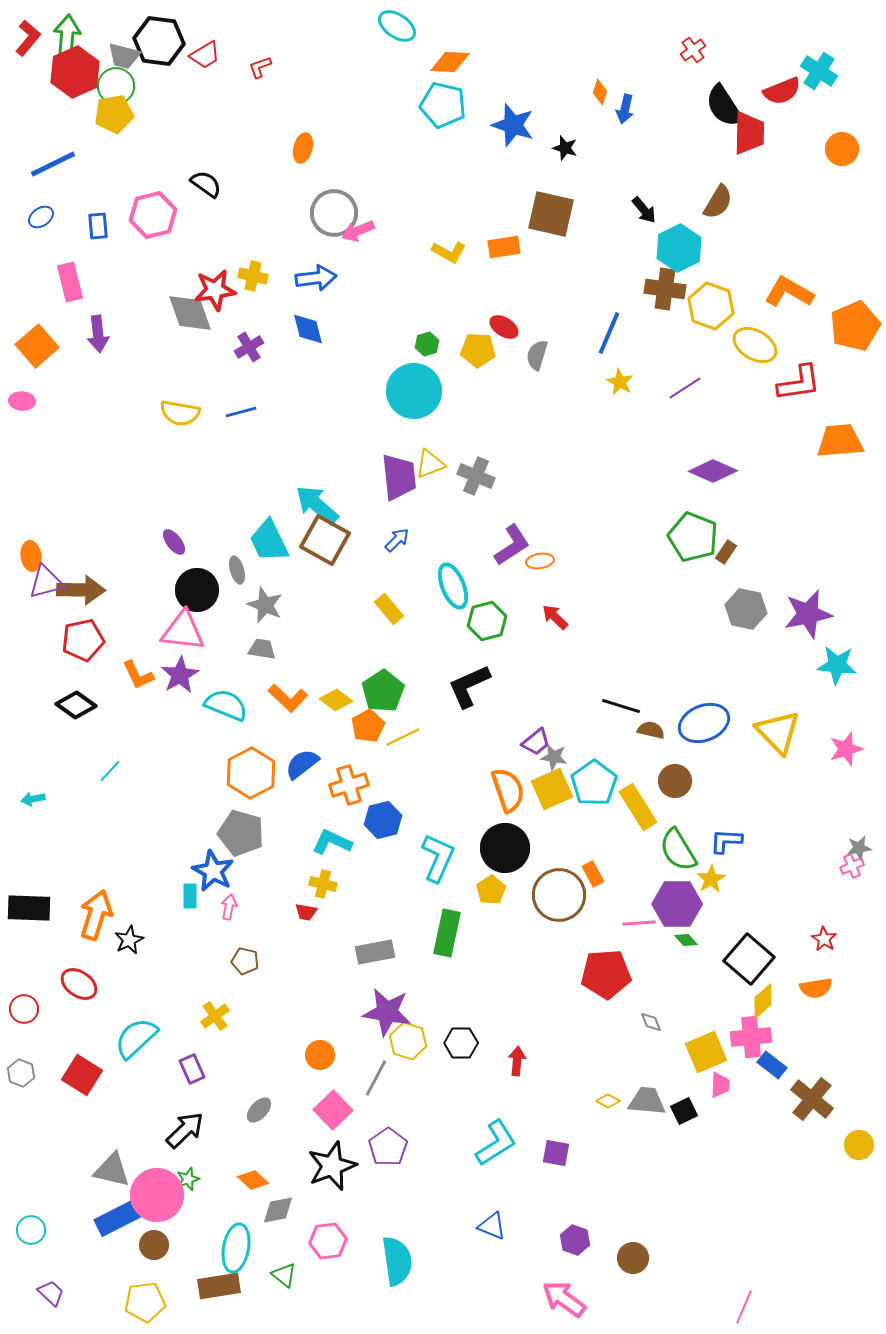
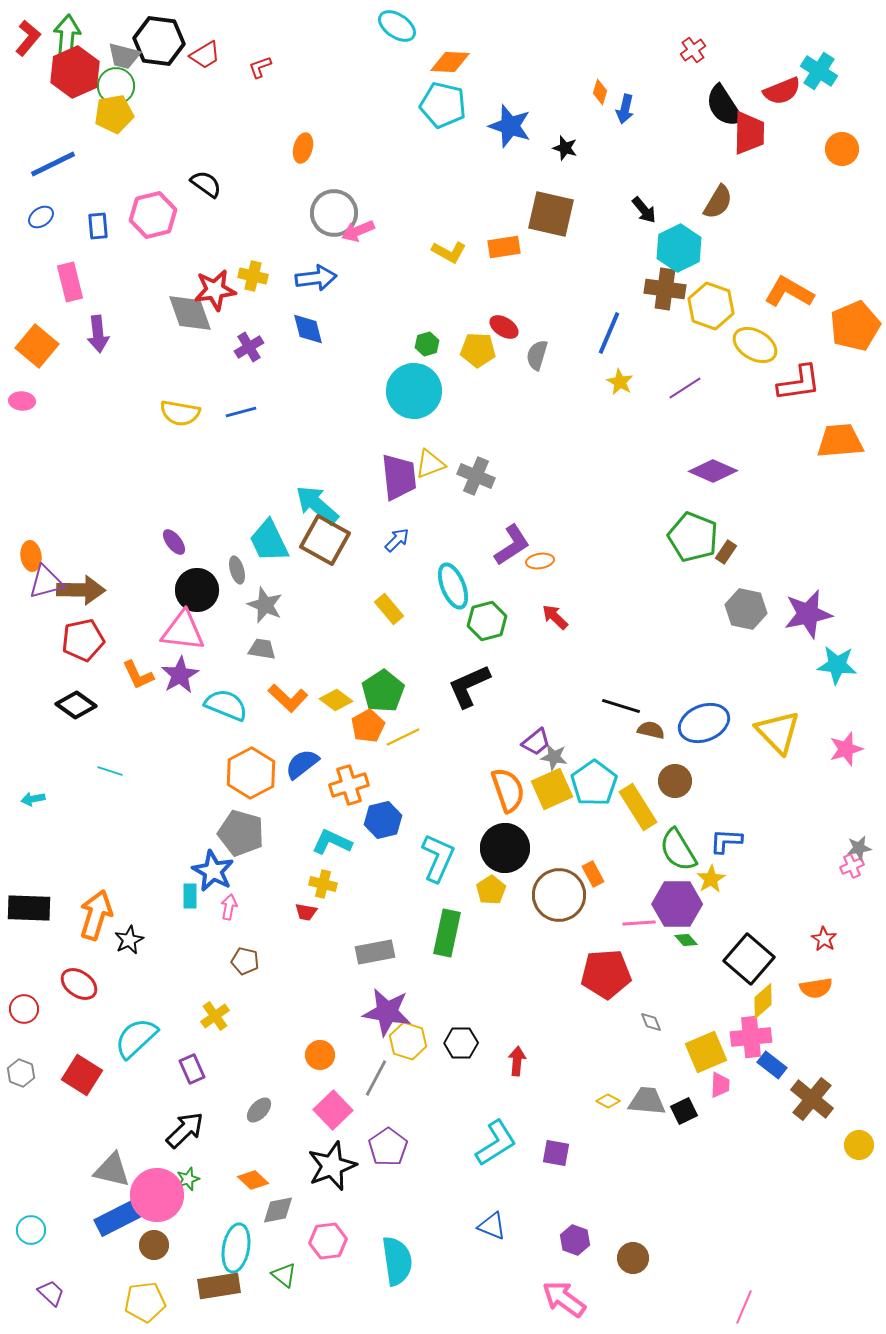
blue star at (513, 125): moved 3 px left, 1 px down
orange square at (37, 346): rotated 9 degrees counterclockwise
cyan line at (110, 771): rotated 65 degrees clockwise
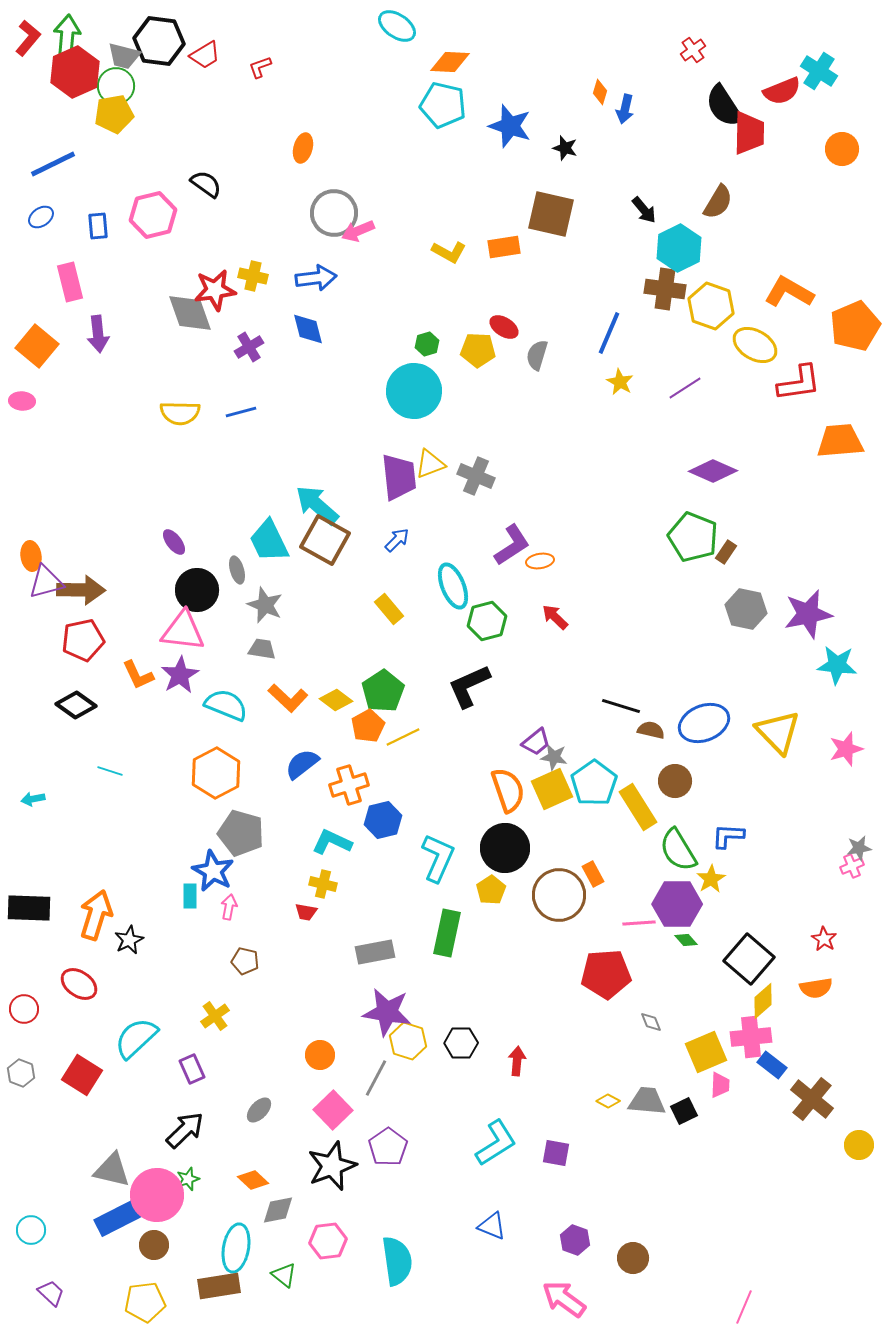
yellow semicircle at (180, 413): rotated 9 degrees counterclockwise
orange hexagon at (251, 773): moved 35 px left
blue L-shape at (726, 841): moved 2 px right, 5 px up
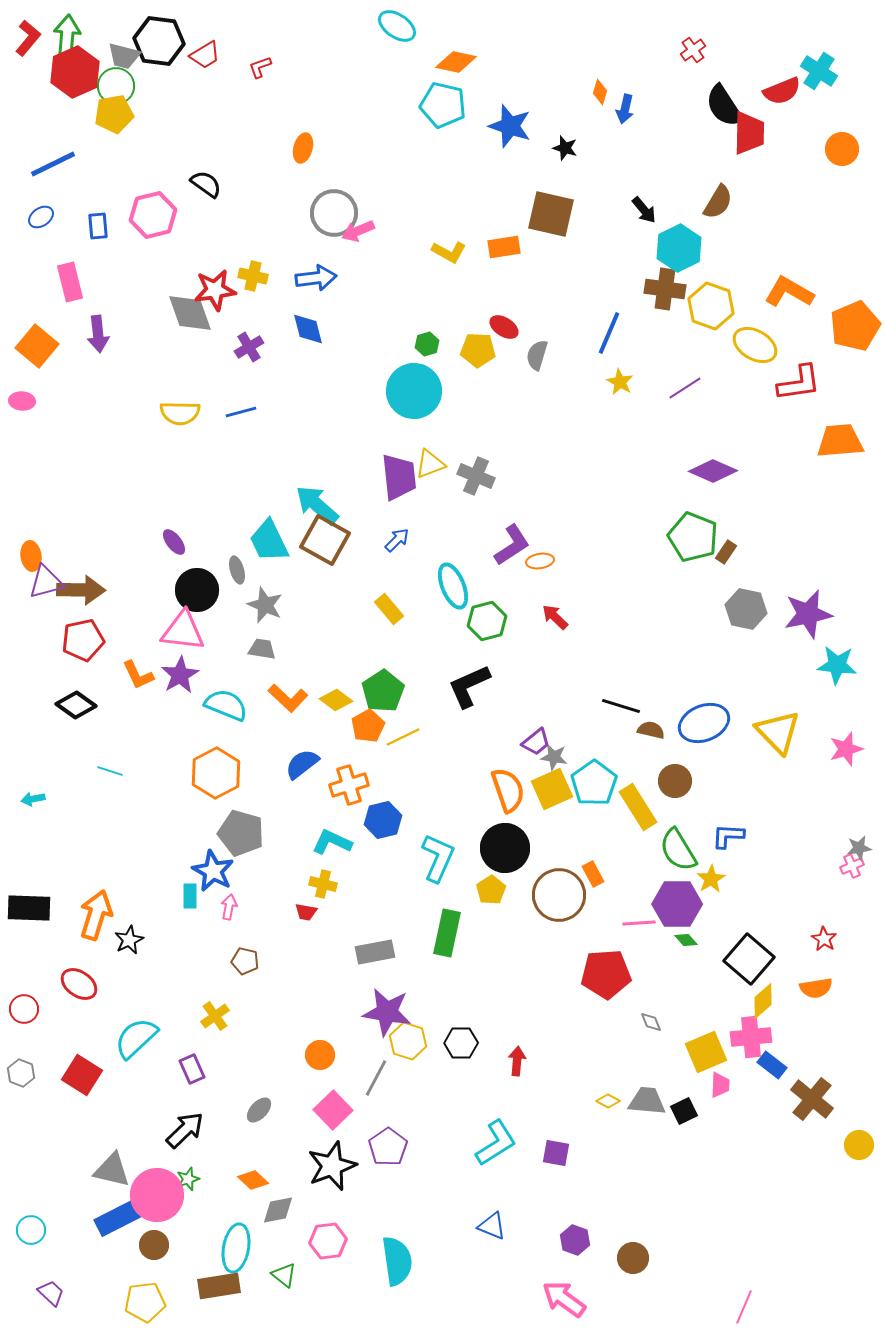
orange diamond at (450, 62): moved 6 px right; rotated 9 degrees clockwise
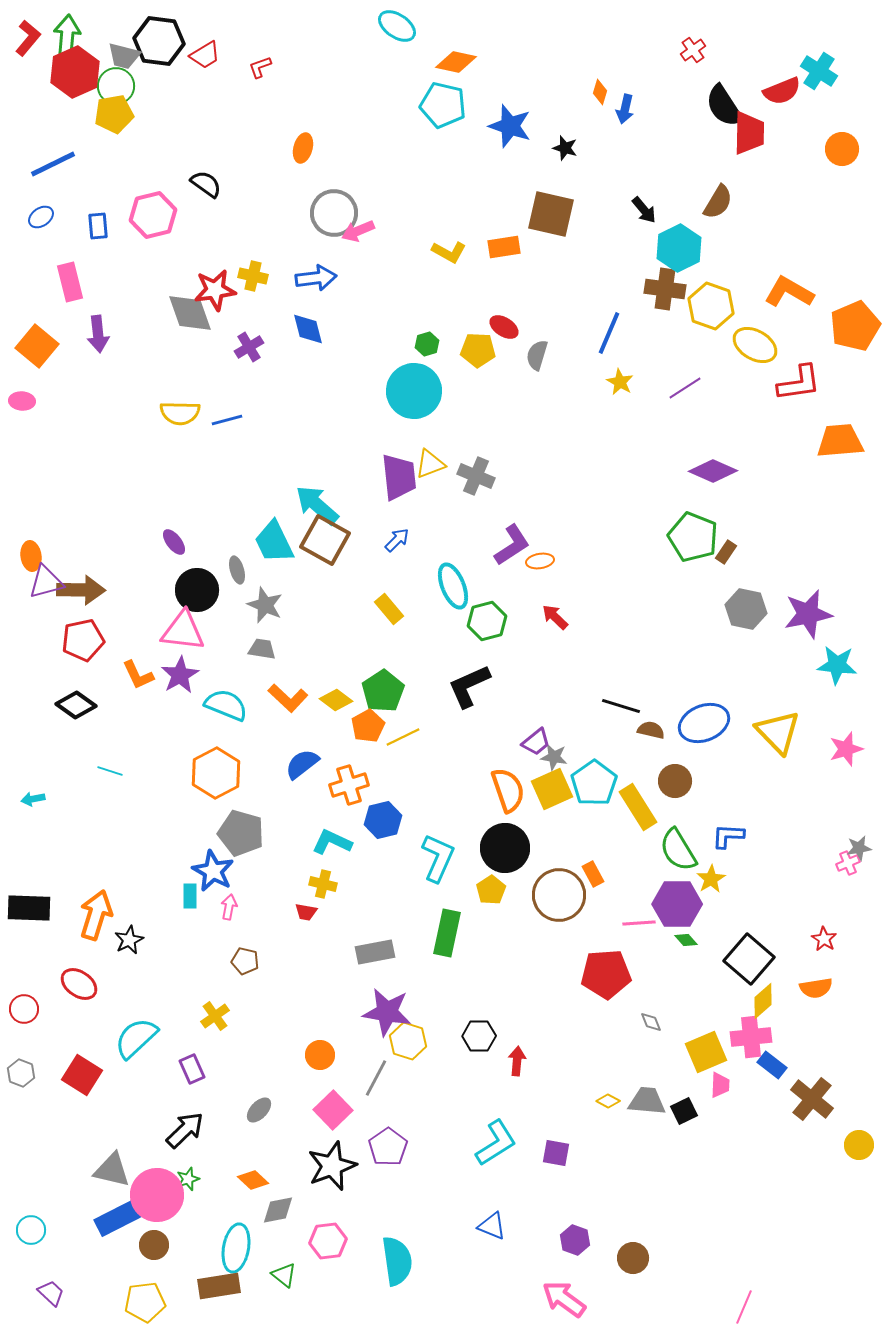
blue line at (241, 412): moved 14 px left, 8 px down
cyan trapezoid at (269, 541): moved 5 px right, 1 px down
pink cross at (852, 866): moved 4 px left, 3 px up
black hexagon at (461, 1043): moved 18 px right, 7 px up
